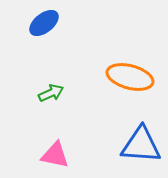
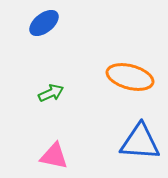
blue triangle: moved 1 px left, 3 px up
pink triangle: moved 1 px left, 1 px down
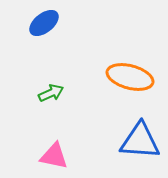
blue triangle: moved 1 px up
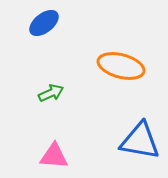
orange ellipse: moved 9 px left, 11 px up
blue triangle: rotated 6 degrees clockwise
pink triangle: rotated 8 degrees counterclockwise
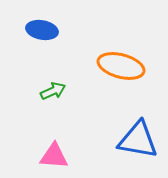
blue ellipse: moved 2 px left, 7 px down; rotated 48 degrees clockwise
green arrow: moved 2 px right, 2 px up
blue triangle: moved 2 px left, 1 px up
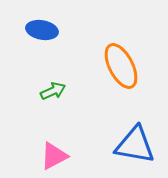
orange ellipse: rotated 48 degrees clockwise
blue triangle: moved 3 px left, 5 px down
pink triangle: rotated 32 degrees counterclockwise
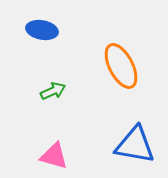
pink triangle: rotated 44 degrees clockwise
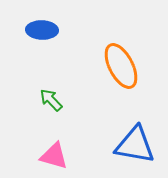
blue ellipse: rotated 8 degrees counterclockwise
green arrow: moved 2 px left, 9 px down; rotated 110 degrees counterclockwise
